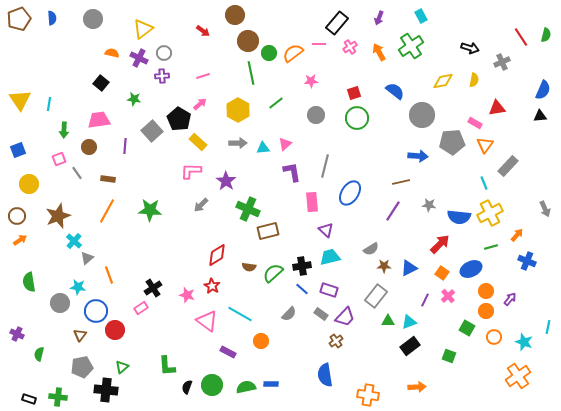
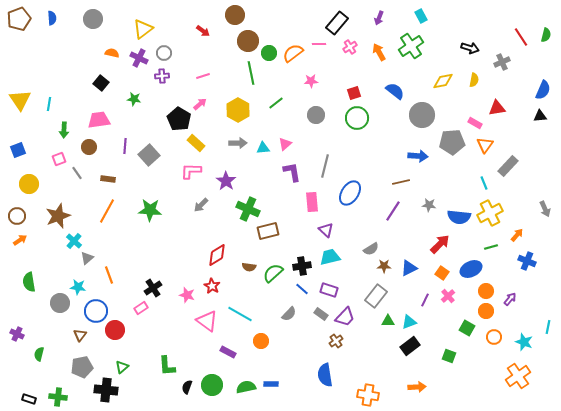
gray square at (152, 131): moved 3 px left, 24 px down
yellow rectangle at (198, 142): moved 2 px left, 1 px down
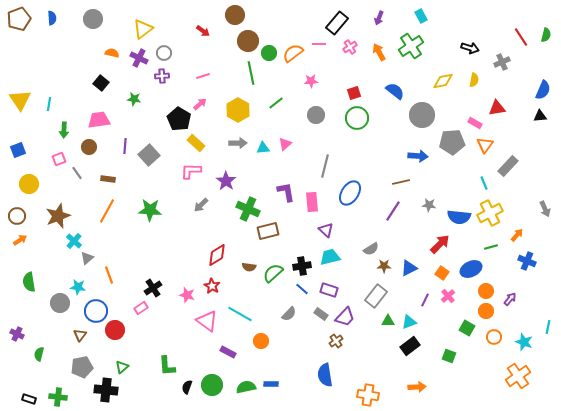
purple L-shape at (292, 172): moved 6 px left, 20 px down
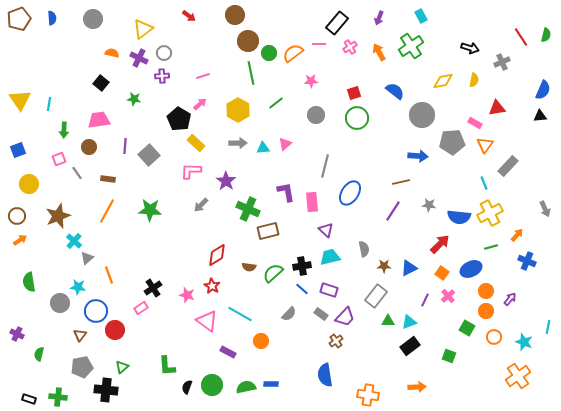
red arrow at (203, 31): moved 14 px left, 15 px up
gray semicircle at (371, 249): moved 7 px left; rotated 70 degrees counterclockwise
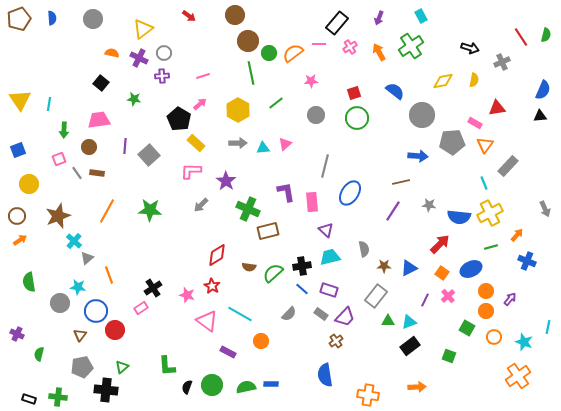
brown rectangle at (108, 179): moved 11 px left, 6 px up
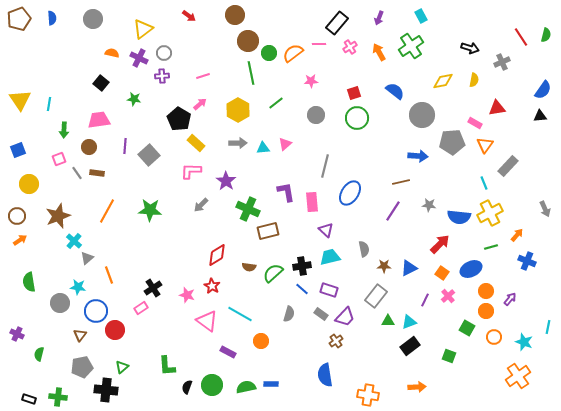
blue semicircle at (543, 90): rotated 12 degrees clockwise
gray semicircle at (289, 314): rotated 28 degrees counterclockwise
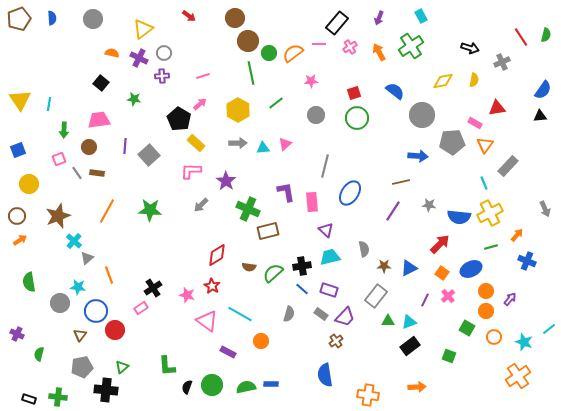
brown circle at (235, 15): moved 3 px down
cyan line at (548, 327): moved 1 px right, 2 px down; rotated 40 degrees clockwise
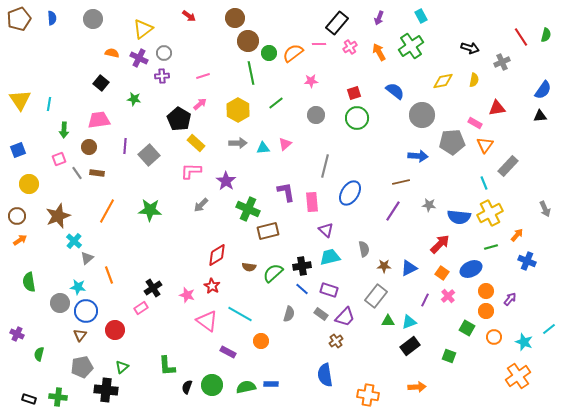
blue circle at (96, 311): moved 10 px left
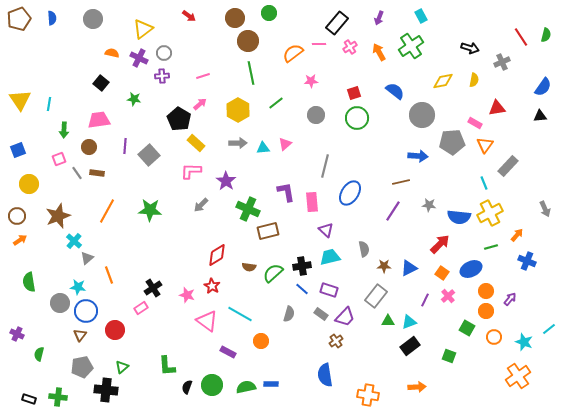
green circle at (269, 53): moved 40 px up
blue semicircle at (543, 90): moved 3 px up
